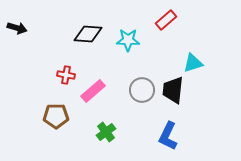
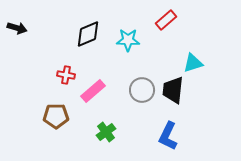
black diamond: rotated 28 degrees counterclockwise
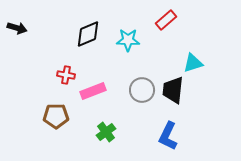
pink rectangle: rotated 20 degrees clockwise
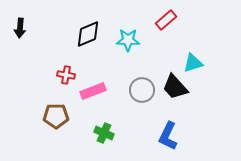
black arrow: moved 3 px right; rotated 78 degrees clockwise
black trapezoid: moved 2 px right, 3 px up; rotated 48 degrees counterclockwise
green cross: moved 2 px left, 1 px down; rotated 30 degrees counterclockwise
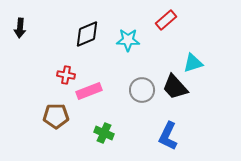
black diamond: moved 1 px left
pink rectangle: moved 4 px left
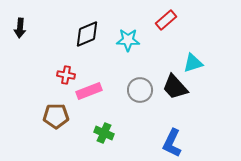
gray circle: moved 2 px left
blue L-shape: moved 4 px right, 7 px down
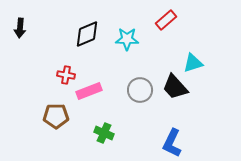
cyan star: moved 1 px left, 1 px up
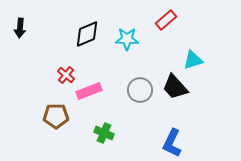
cyan triangle: moved 3 px up
red cross: rotated 30 degrees clockwise
